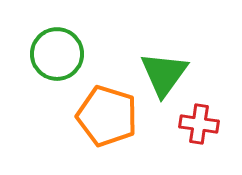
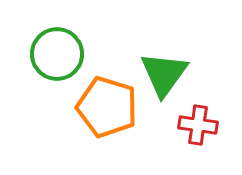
orange pentagon: moved 9 px up
red cross: moved 1 px left, 1 px down
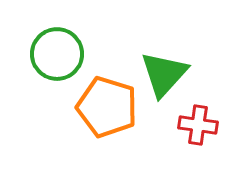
green triangle: rotated 6 degrees clockwise
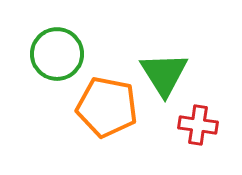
green triangle: rotated 14 degrees counterclockwise
orange pentagon: rotated 6 degrees counterclockwise
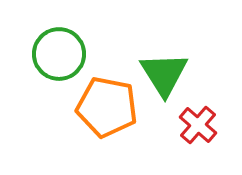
green circle: moved 2 px right
red cross: rotated 33 degrees clockwise
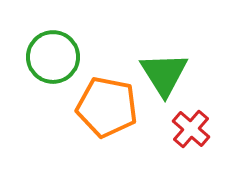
green circle: moved 6 px left, 3 px down
red cross: moved 7 px left, 4 px down
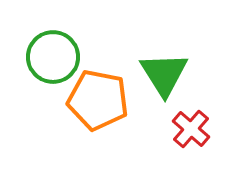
orange pentagon: moved 9 px left, 7 px up
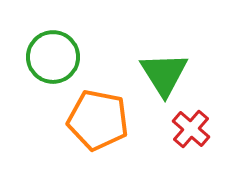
orange pentagon: moved 20 px down
